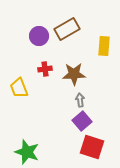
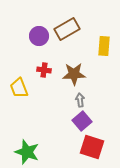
red cross: moved 1 px left, 1 px down; rotated 16 degrees clockwise
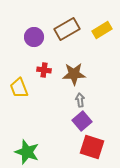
purple circle: moved 5 px left, 1 px down
yellow rectangle: moved 2 px left, 16 px up; rotated 54 degrees clockwise
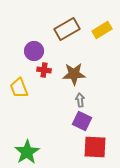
purple circle: moved 14 px down
purple square: rotated 24 degrees counterclockwise
red square: moved 3 px right; rotated 15 degrees counterclockwise
green star: rotated 20 degrees clockwise
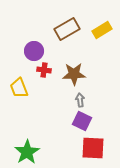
red square: moved 2 px left, 1 px down
